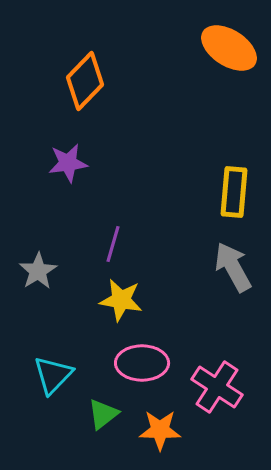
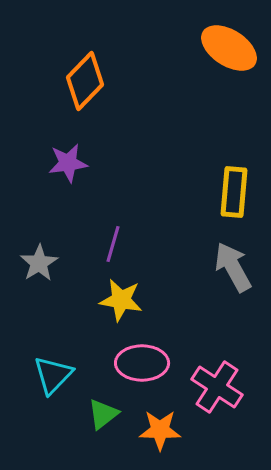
gray star: moved 1 px right, 8 px up
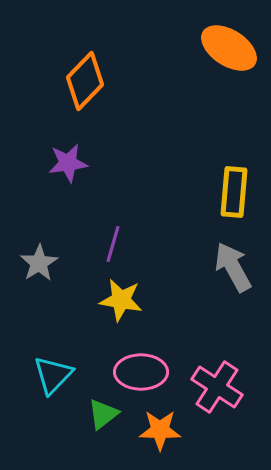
pink ellipse: moved 1 px left, 9 px down
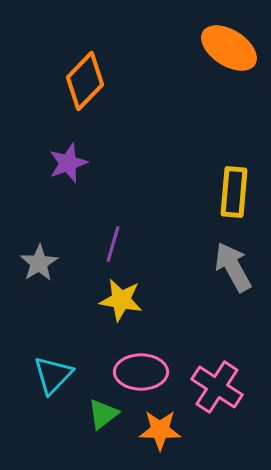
purple star: rotated 12 degrees counterclockwise
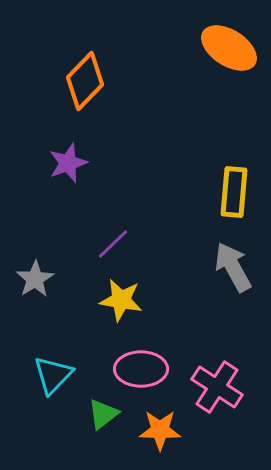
purple line: rotated 30 degrees clockwise
gray star: moved 4 px left, 16 px down
pink ellipse: moved 3 px up
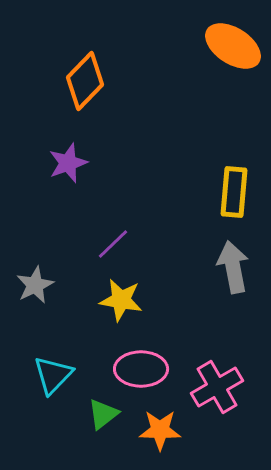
orange ellipse: moved 4 px right, 2 px up
gray arrow: rotated 18 degrees clockwise
gray star: moved 6 px down; rotated 6 degrees clockwise
pink cross: rotated 27 degrees clockwise
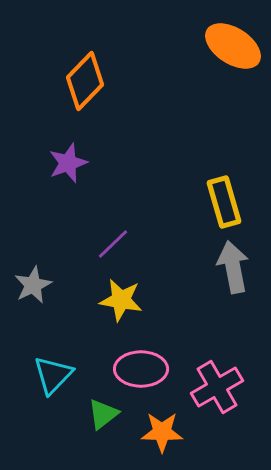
yellow rectangle: moved 10 px left, 10 px down; rotated 21 degrees counterclockwise
gray star: moved 2 px left
orange star: moved 2 px right, 2 px down
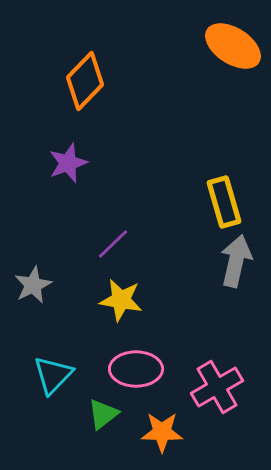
gray arrow: moved 3 px right, 6 px up; rotated 24 degrees clockwise
pink ellipse: moved 5 px left
